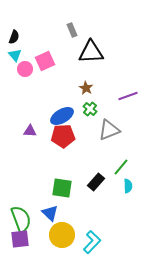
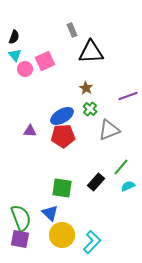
cyan semicircle: rotated 112 degrees counterclockwise
green semicircle: moved 1 px up
purple square: rotated 18 degrees clockwise
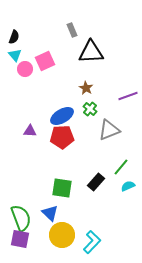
red pentagon: moved 1 px left, 1 px down
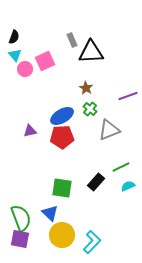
gray rectangle: moved 10 px down
purple triangle: rotated 16 degrees counterclockwise
green line: rotated 24 degrees clockwise
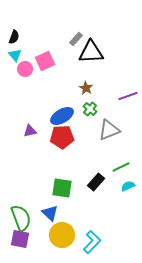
gray rectangle: moved 4 px right, 1 px up; rotated 64 degrees clockwise
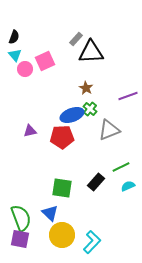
blue ellipse: moved 10 px right, 1 px up; rotated 10 degrees clockwise
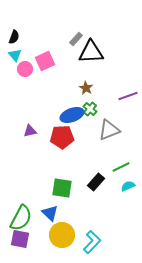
green semicircle: rotated 48 degrees clockwise
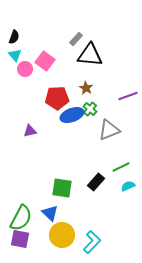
black triangle: moved 1 px left, 3 px down; rotated 8 degrees clockwise
pink square: rotated 30 degrees counterclockwise
red pentagon: moved 5 px left, 39 px up
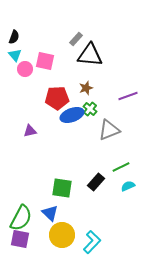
pink square: rotated 24 degrees counterclockwise
brown star: rotated 24 degrees clockwise
